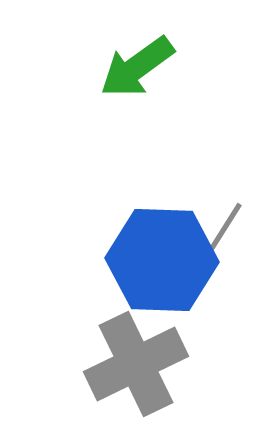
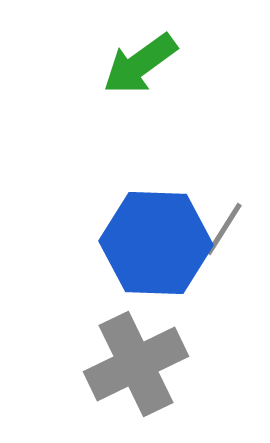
green arrow: moved 3 px right, 3 px up
blue hexagon: moved 6 px left, 17 px up
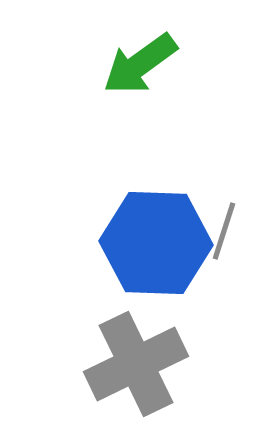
gray line: moved 2 px down; rotated 14 degrees counterclockwise
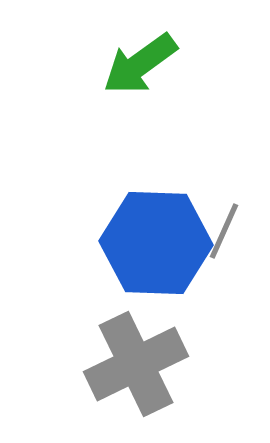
gray line: rotated 6 degrees clockwise
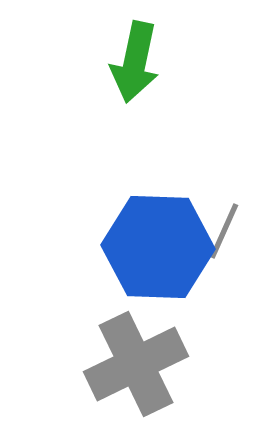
green arrow: moved 5 px left, 2 px up; rotated 42 degrees counterclockwise
blue hexagon: moved 2 px right, 4 px down
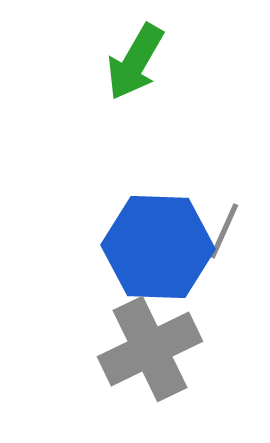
green arrow: rotated 18 degrees clockwise
gray cross: moved 14 px right, 15 px up
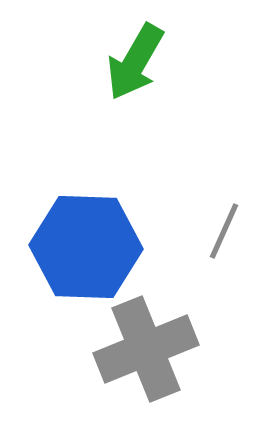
blue hexagon: moved 72 px left
gray cross: moved 4 px left; rotated 4 degrees clockwise
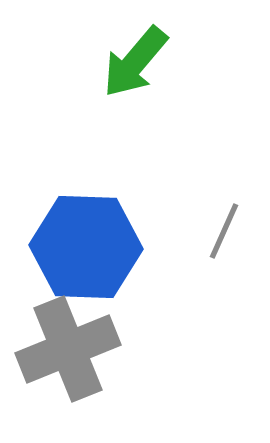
green arrow: rotated 10 degrees clockwise
gray cross: moved 78 px left
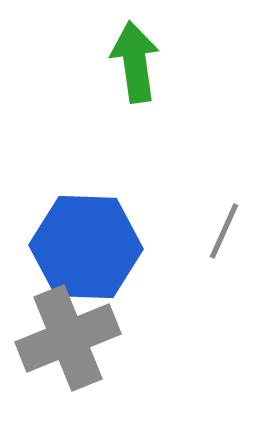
green arrow: rotated 132 degrees clockwise
gray cross: moved 11 px up
